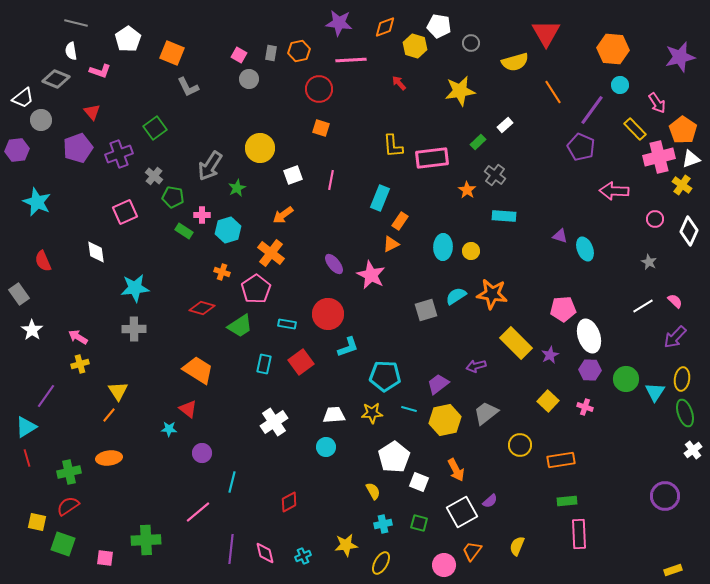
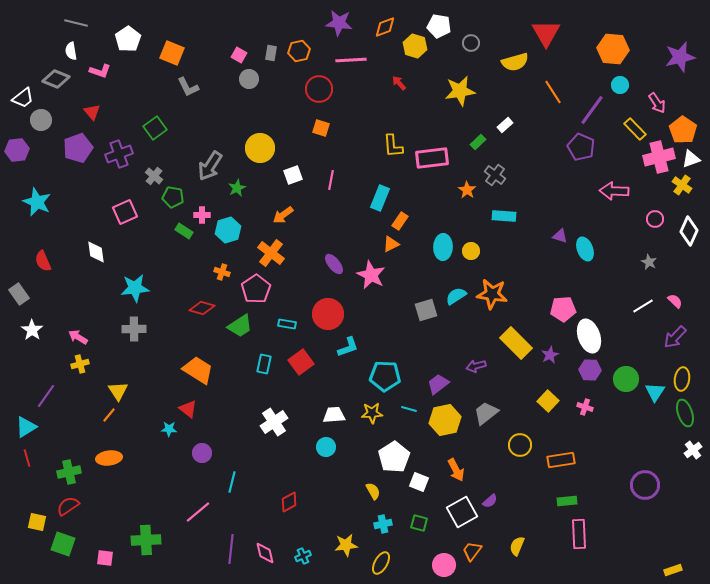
purple circle at (665, 496): moved 20 px left, 11 px up
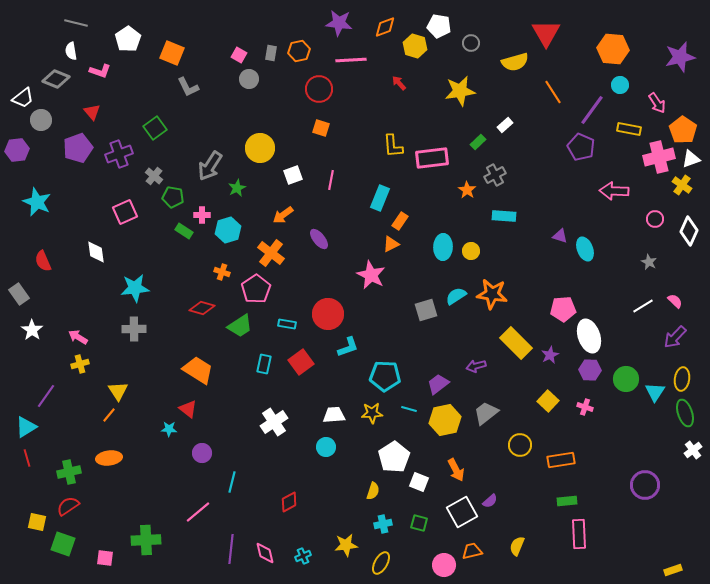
yellow rectangle at (635, 129): moved 6 px left; rotated 35 degrees counterclockwise
gray cross at (495, 175): rotated 25 degrees clockwise
purple ellipse at (334, 264): moved 15 px left, 25 px up
yellow semicircle at (373, 491): rotated 48 degrees clockwise
orange trapezoid at (472, 551): rotated 40 degrees clockwise
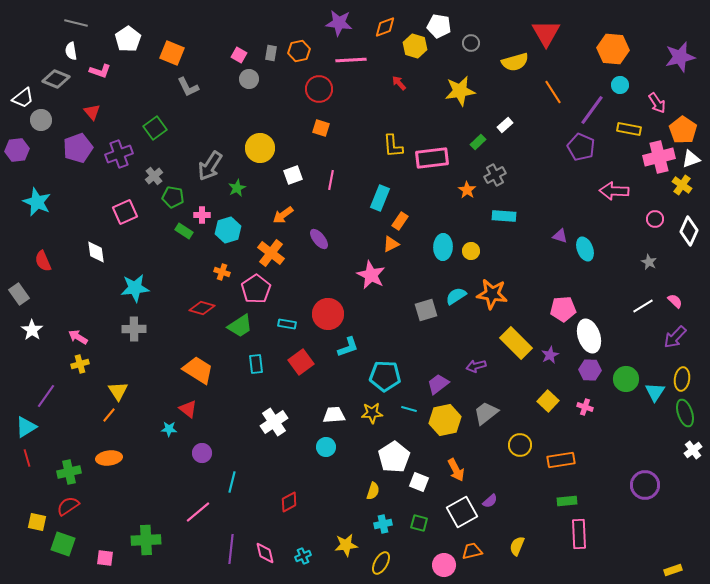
gray cross at (154, 176): rotated 12 degrees clockwise
cyan rectangle at (264, 364): moved 8 px left; rotated 18 degrees counterclockwise
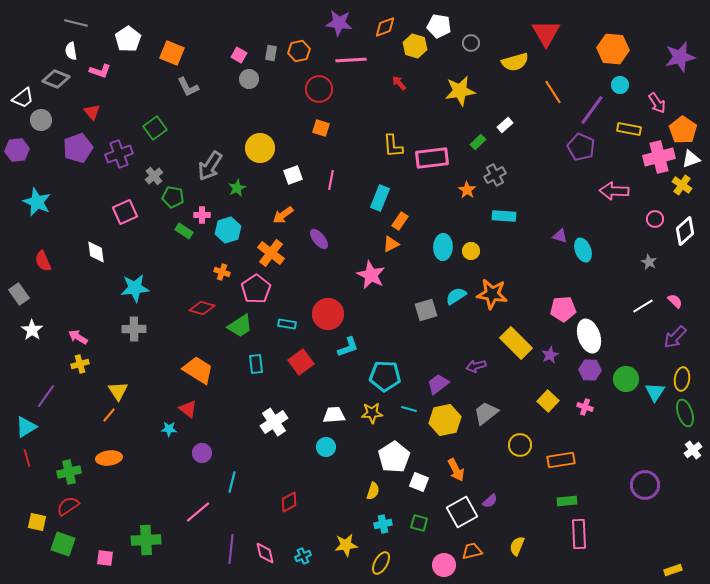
white diamond at (689, 231): moved 4 px left; rotated 24 degrees clockwise
cyan ellipse at (585, 249): moved 2 px left, 1 px down
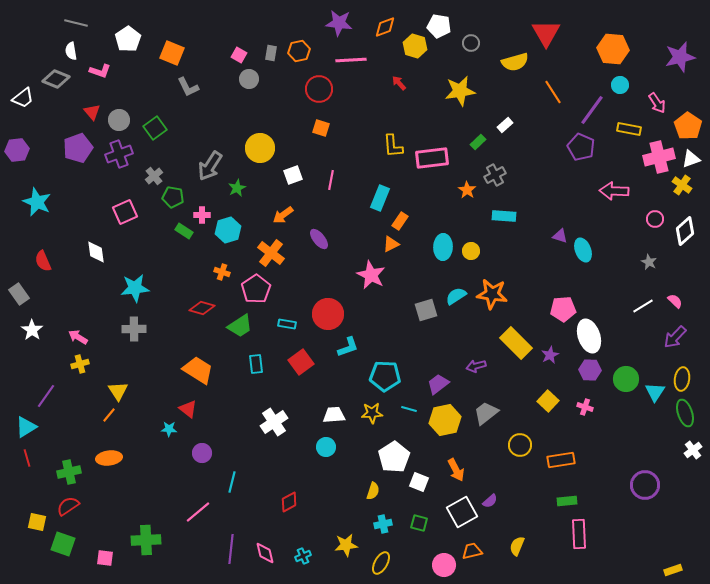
gray circle at (41, 120): moved 78 px right
orange pentagon at (683, 130): moved 5 px right, 4 px up
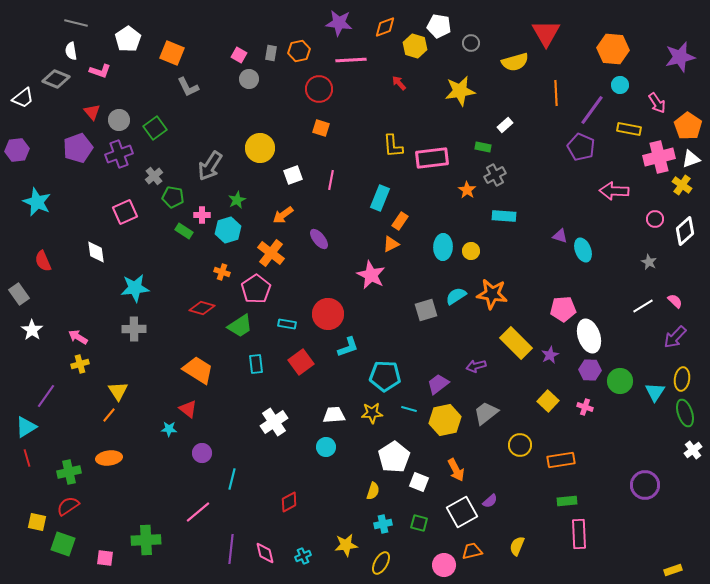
orange line at (553, 92): moved 3 px right, 1 px down; rotated 30 degrees clockwise
green rectangle at (478, 142): moved 5 px right, 5 px down; rotated 56 degrees clockwise
green star at (237, 188): moved 12 px down
green circle at (626, 379): moved 6 px left, 2 px down
cyan line at (232, 482): moved 3 px up
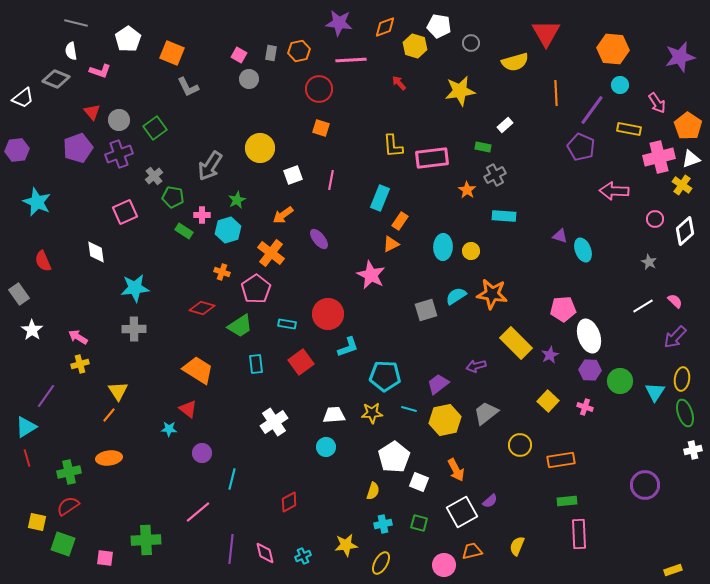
white cross at (693, 450): rotated 24 degrees clockwise
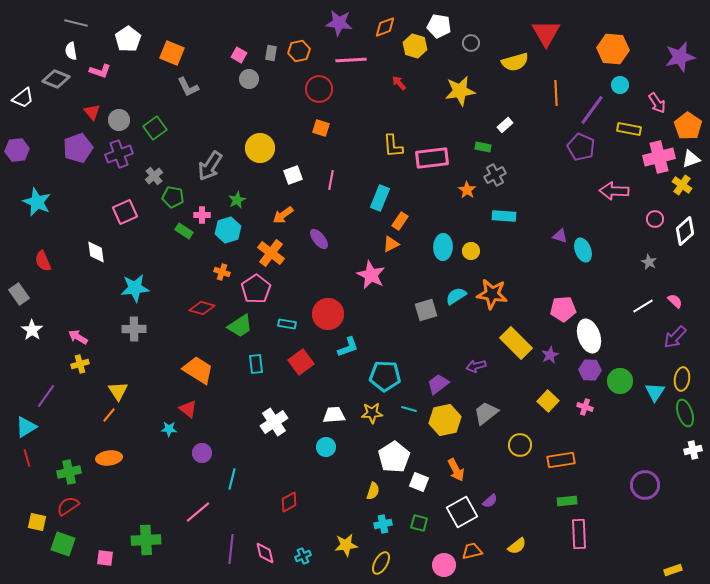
yellow semicircle at (517, 546): rotated 150 degrees counterclockwise
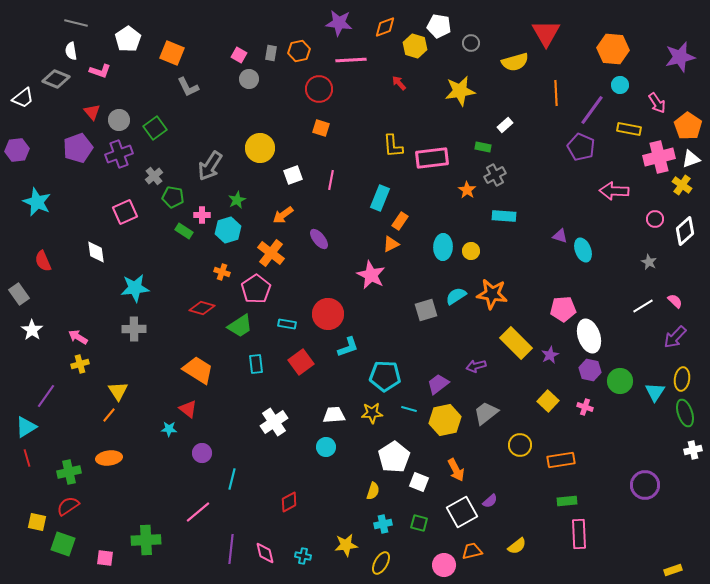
purple hexagon at (590, 370): rotated 10 degrees clockwise
cyan cross at (303, 556): rotated 35 degrees clockwise
